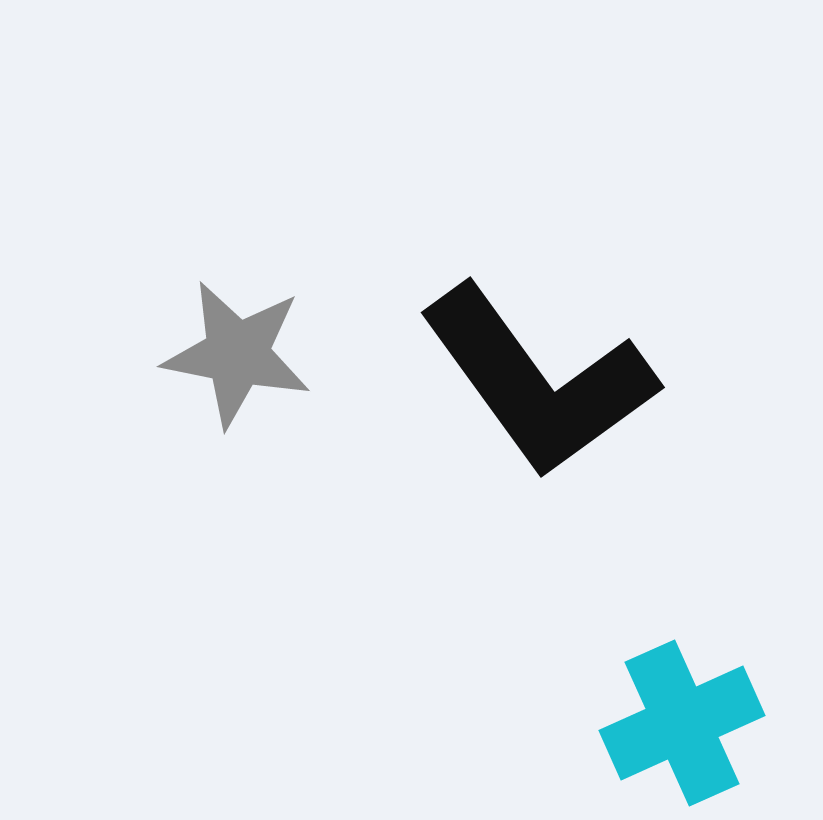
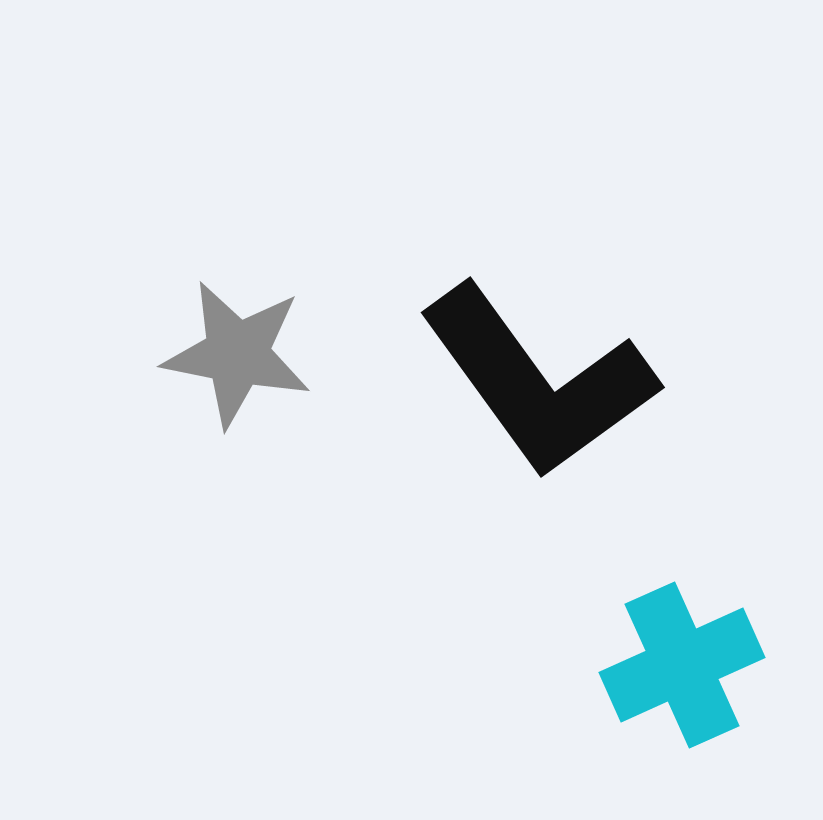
cyan cross: moved 58 px up
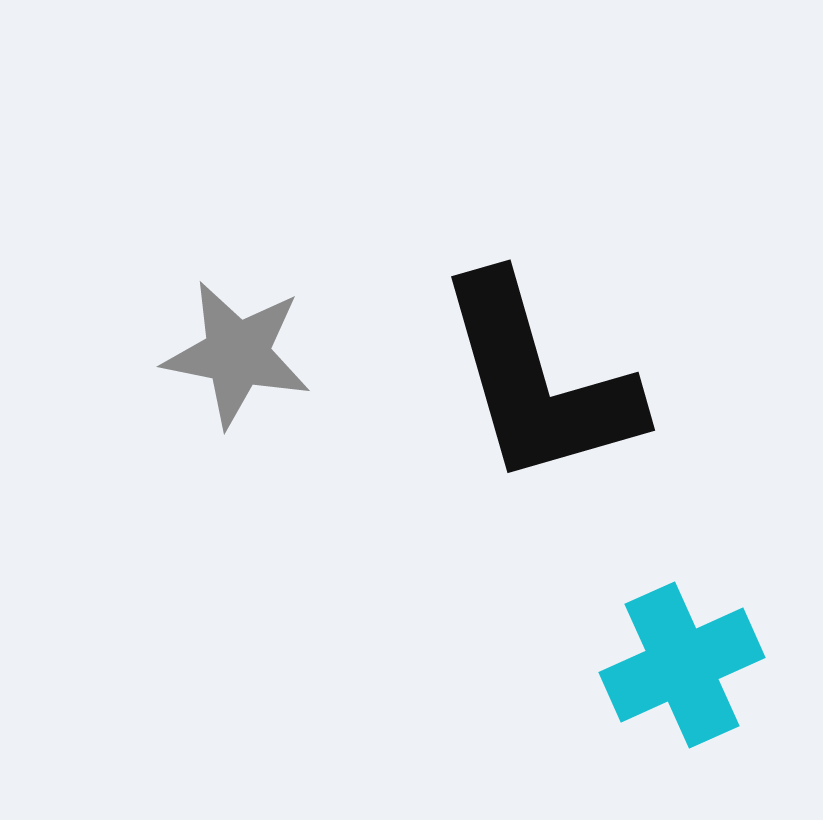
black L-shape: rotated 20 degrees clockwise
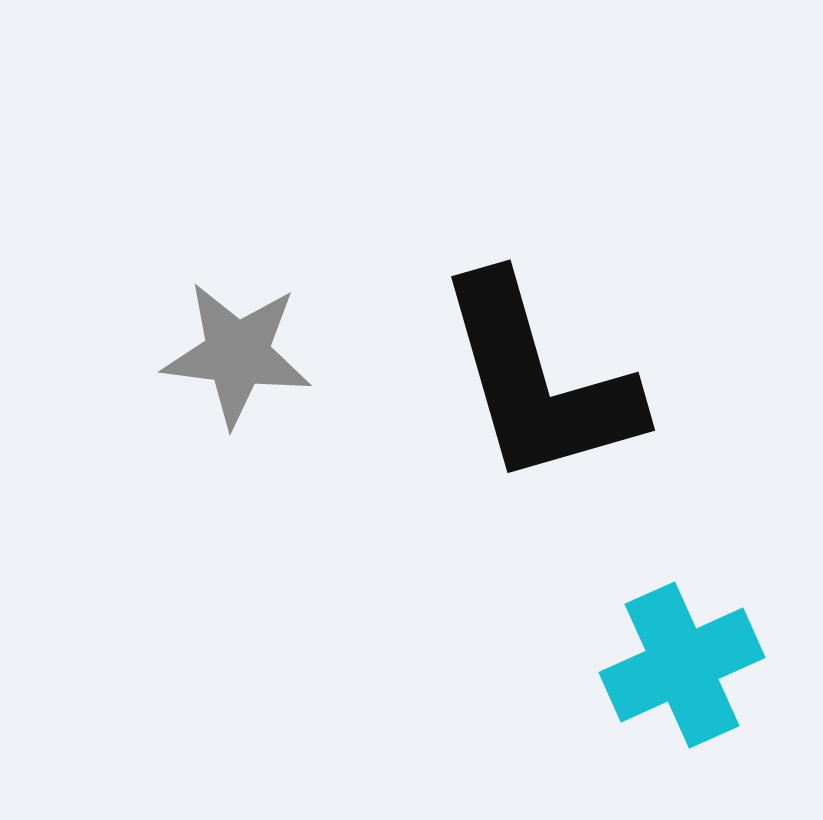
gray star: rotated 4 degrees counterclockwise
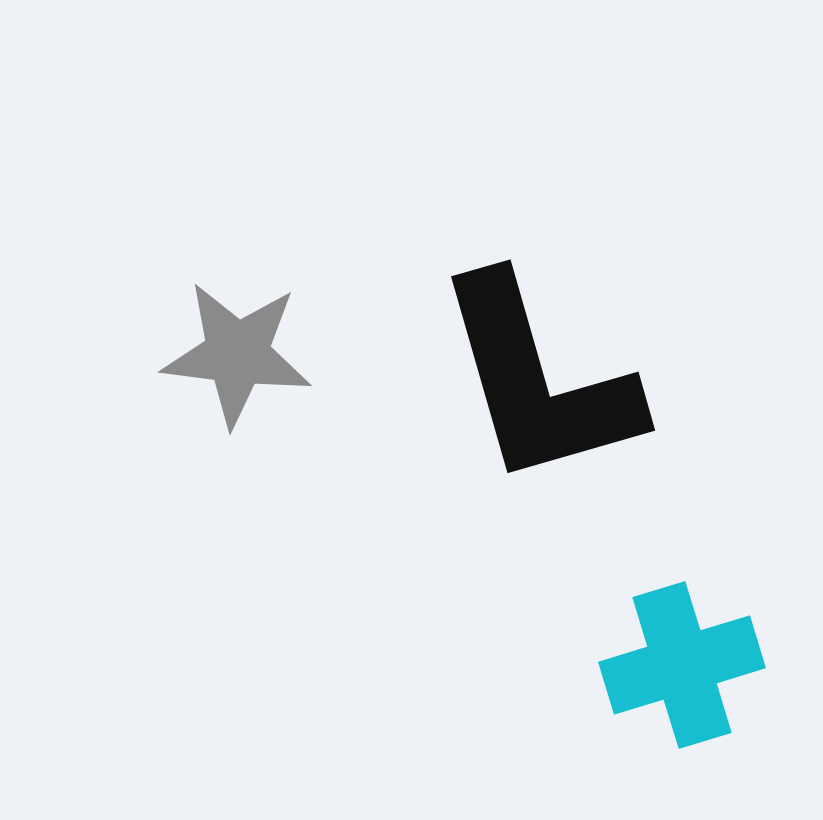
cyan cross: rotated 7 degrees clockwise
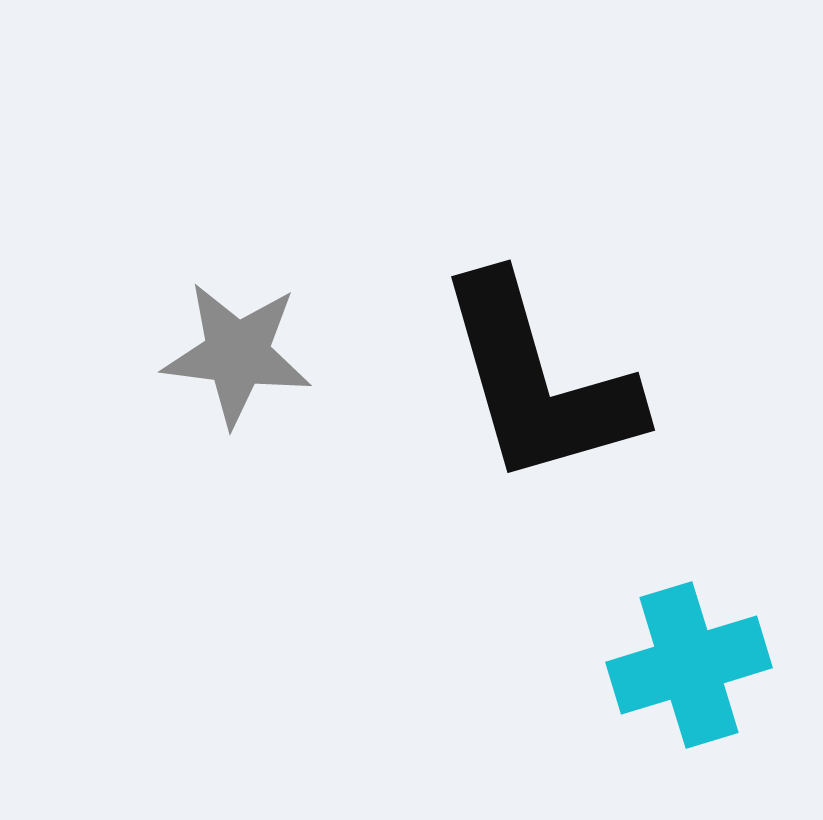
cyan cross: moved 7 px right
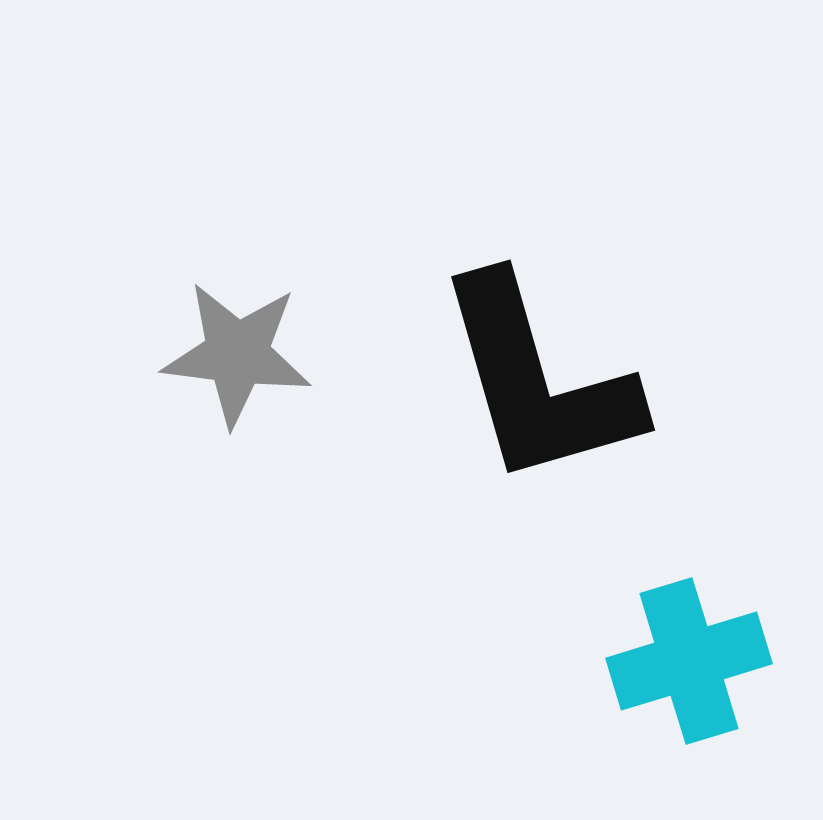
cyan cross: moved 4 px up
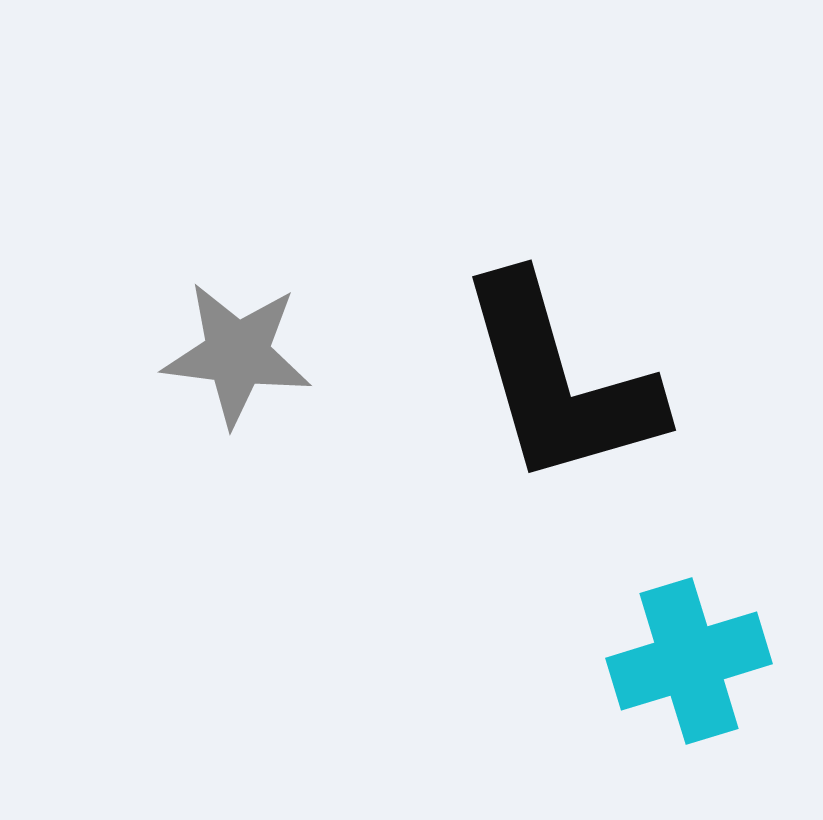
black L-shape: moved 21 px right
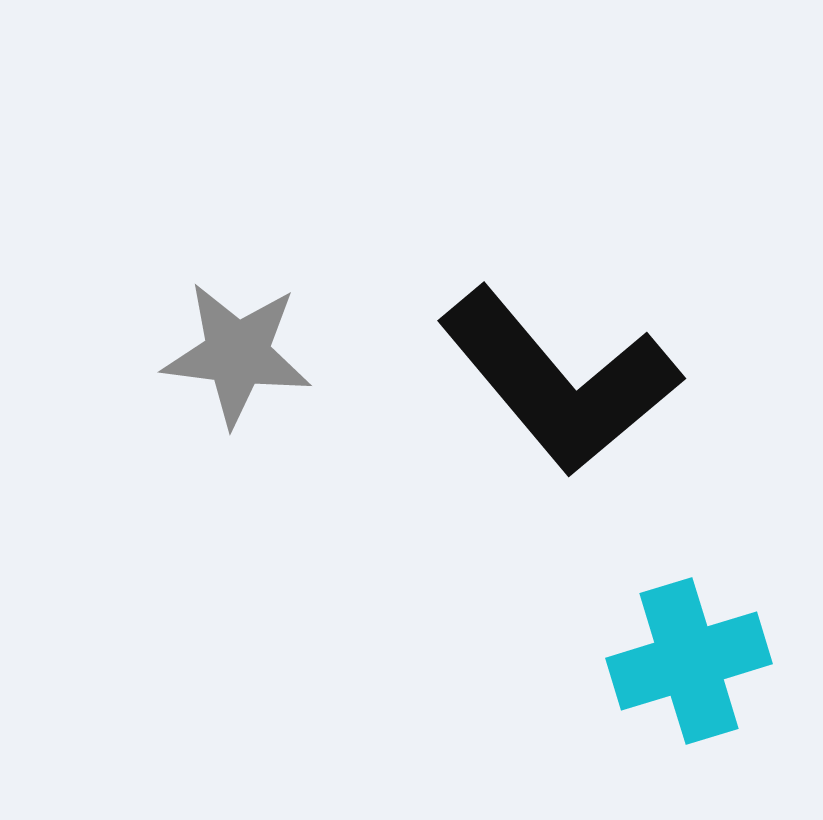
black L-shape: rotated 24 degrees counterclockwise
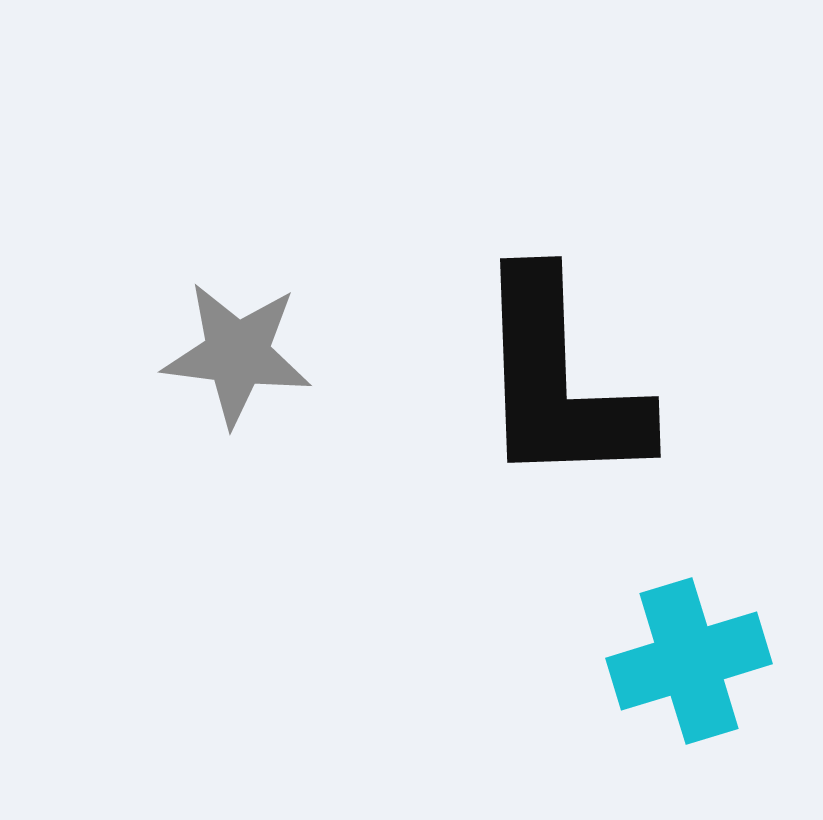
black L-shape: rotated 38 degrees clockwise
